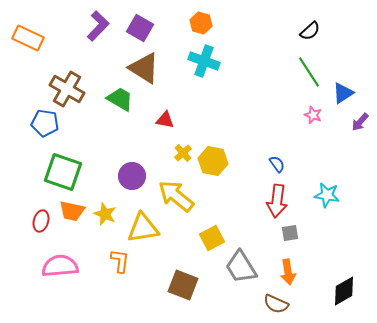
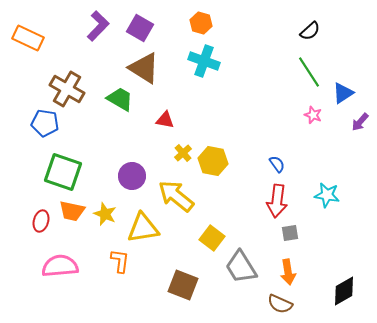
yellow square: rotated 25 degrees counterclockwise
brown semicircle: moved 4 px right
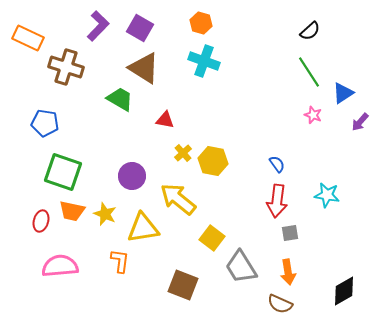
brown cross: moved 1 px left, 22 px up; rotated 12 degrees counterclockwise
yellow arrow: moved 2 px right, 3 px down
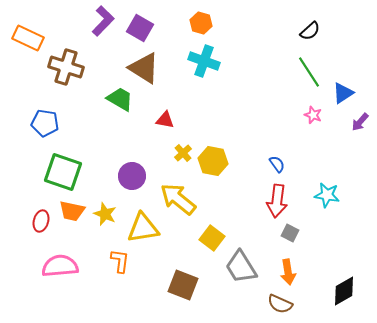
purple L-shape: moved 5 px right, 5 px up
gray square: rotated 36 degrees clockwise
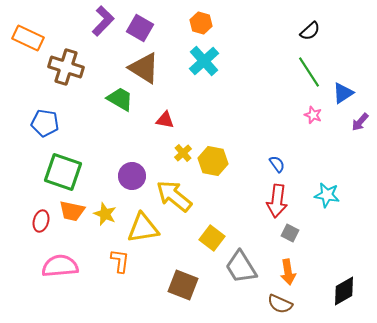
cyan cross: rotated 28 degrees clockwise
yellow arrow: moved 4 px left, 3 px up
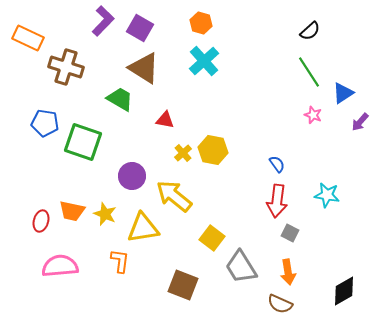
yellow hexagon: moved 11 px up
green square: moved 20 px right, 30 px up
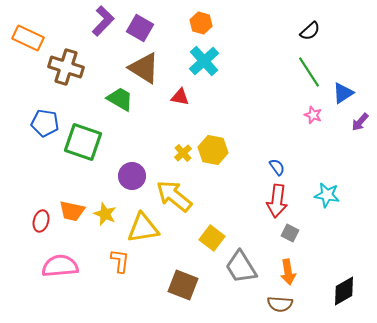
red triangle: moved 15 px right, 23 px up
blue semicircle: moved 3 px down
brown semicircle: rotated 20 degrees counterclockwise
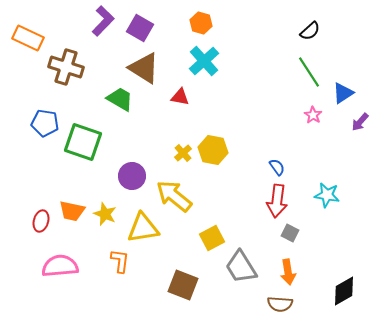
pink star: rotated 12 degrees clockwise
yellow square: rotated 25 degrees clockwise
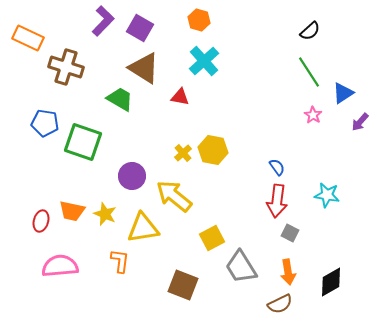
orange hexagon: moved 2 px left, 3 px up
black diamond: moved 13 px left, 9 px up
brown semicircle: rotated 30 degrees counterclockwise
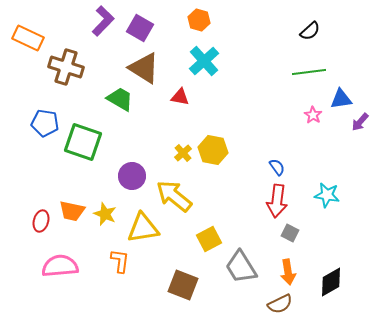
green line: rotated 64 degrees counterclockwise
blue triangle: moved 2 px left, 6 px down; rotated 25 degrees clockwise
yellow square: moved 3 px left, 1 px down
